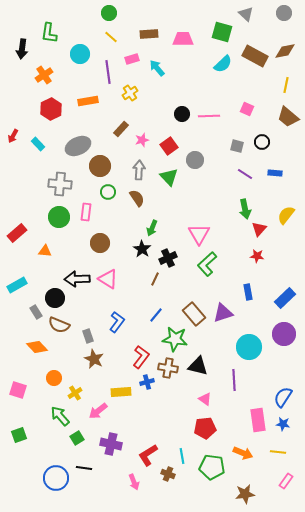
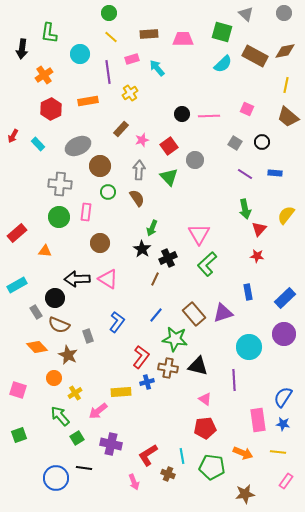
gray square at (237, 146): moved 2 px left, 3 px up; rotated 16 degrees clockwise
brown star at (94, 359): moved 26 px left, 4 px up
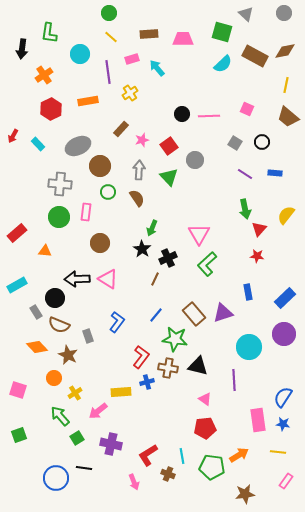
orange arrow at (243, 453): moved 4 px left, 2 px down; rotated 54 degrees counterclockwise
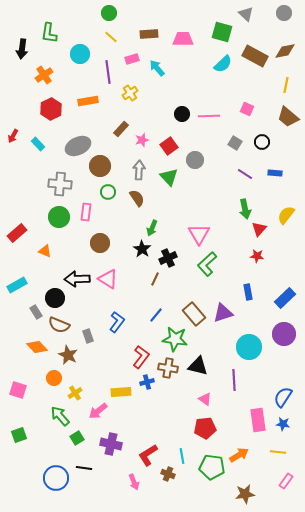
orange triangle at (45, 251): rotated 16 degrees clockwise
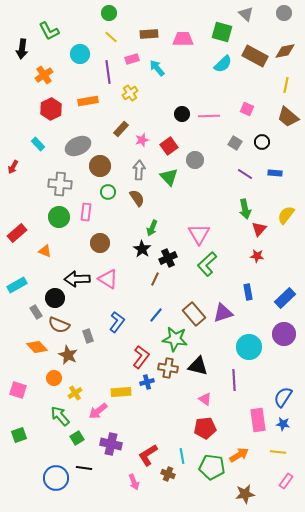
green L-shape at (49, 33): moved 2 px up; rotated 35 degrees counterclockwise
red arrow at (13, 136): moved 31 px down
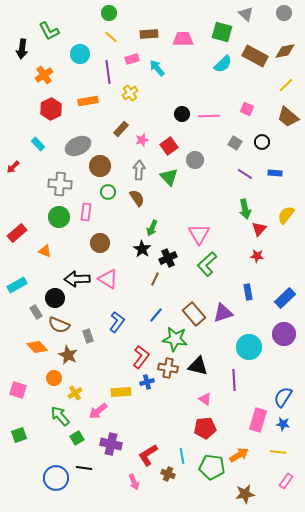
yellow line at (286, 85): rotated 35 degrees clockwise
red arrow at (13, 167): rotated 16 degrees clockwise
pink rectangle at (258, 420): rotated 25 degrees clockwise
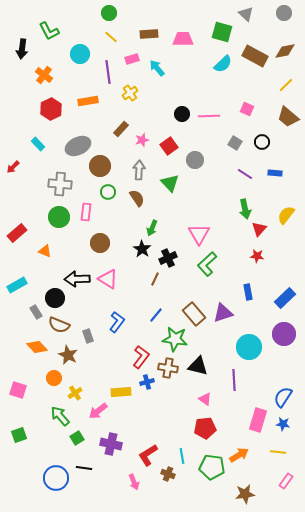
orange cross at (44, 75): rotated 18 degrees counterclockwise
green triangle at (169, 177): moved 1 px right, 6 px down
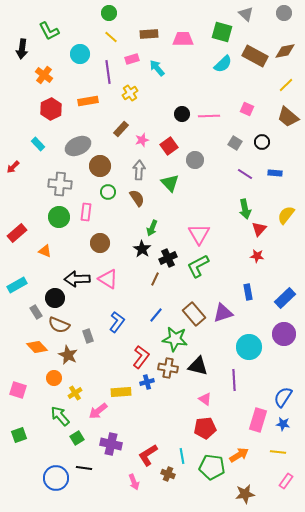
green L-shape at (207, 264): moved 9 px left, 2 px down; rotated 15 degrees clockwise
